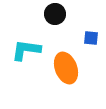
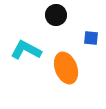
black circle: moved 1 px right, 1 px down
cyan L-shape: rotated 20 degrees clockwise
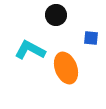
cyan L-shape: moved 4 px right
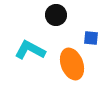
orange ellipse: moved 6 px right, 4 px up
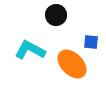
blue square: moved 4 px down
orange ellipse: rotated 24 degrees counterclockwise
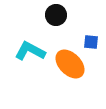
cyan L-shape: moved 1 px down
orange ellipse: moved 2 px left
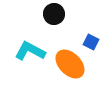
black circle: moved 2 px left, 1 px up
blue square: rotated 21 degrees clockwise
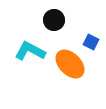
black circle: moved 6 px down
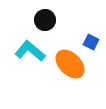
black circle: moved 9 px left
cyan L-shape: rotated 12 degrees clockwise
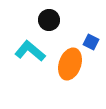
black circle: moved 4 px right
orange ellipse: rotated 64 degrees clockwise
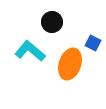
black circle: moved 3 px right, 2 px down
blue square: moved 2 px right, 1 px down
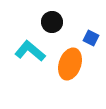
blue square: moved 2 px left, 5 px up
